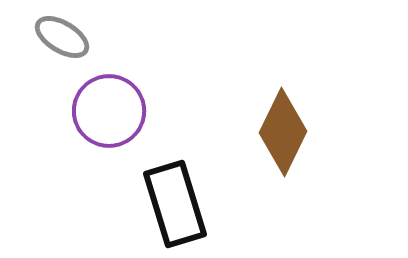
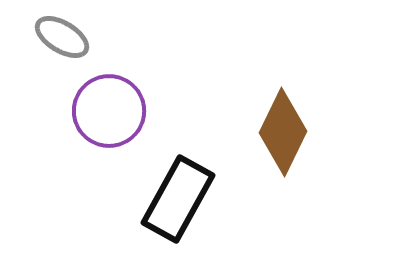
black rectangle: moved 3 px right, 5 px up; rotated 46 degrees clockwise
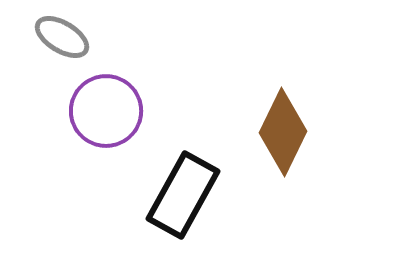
purple circle: moved 3 px left
black rectangle: moved 5 px right, 4 px up
